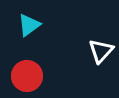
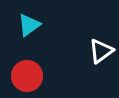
white triangle: rotated 12 degrees clockwise
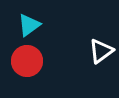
red circle: moved 15 px up
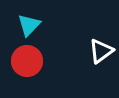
cyan triangle: rotated 10 degrees counterclockwise
